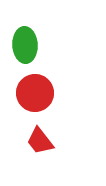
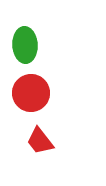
red circle: moved 4 px left
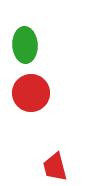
red trapezoid: moved 15 px right, 26 px down; rotated 24 degrees clockwise
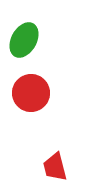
green ellipse: moved 1 px left, 5 px up; rotated 32 degrees clockwise
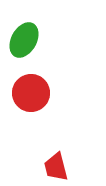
red trapezoid: moved 1 px right
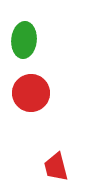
green ellipse: rotated 24 degrees counterclockwise
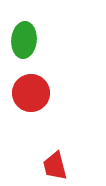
red trapezoid: moved 1 px left, 1 px up
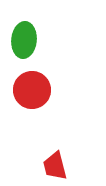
red circle: moved 1 px right, 3 px up
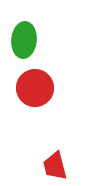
red circle: moved 3 px right, 2 px up
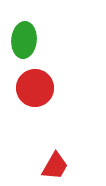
red trapezoid: rotated 136 degrees counterclockwise
